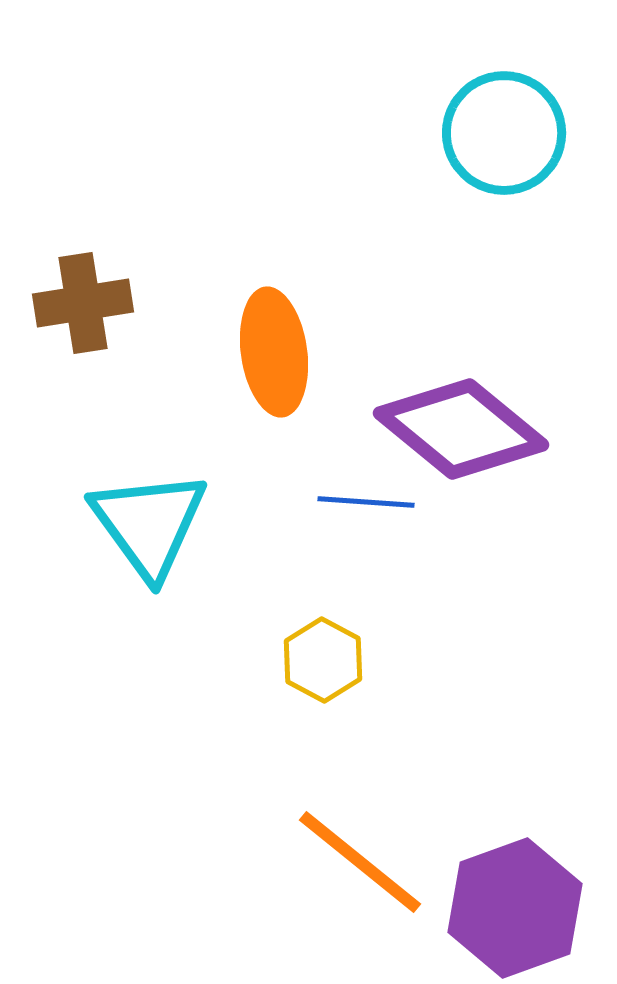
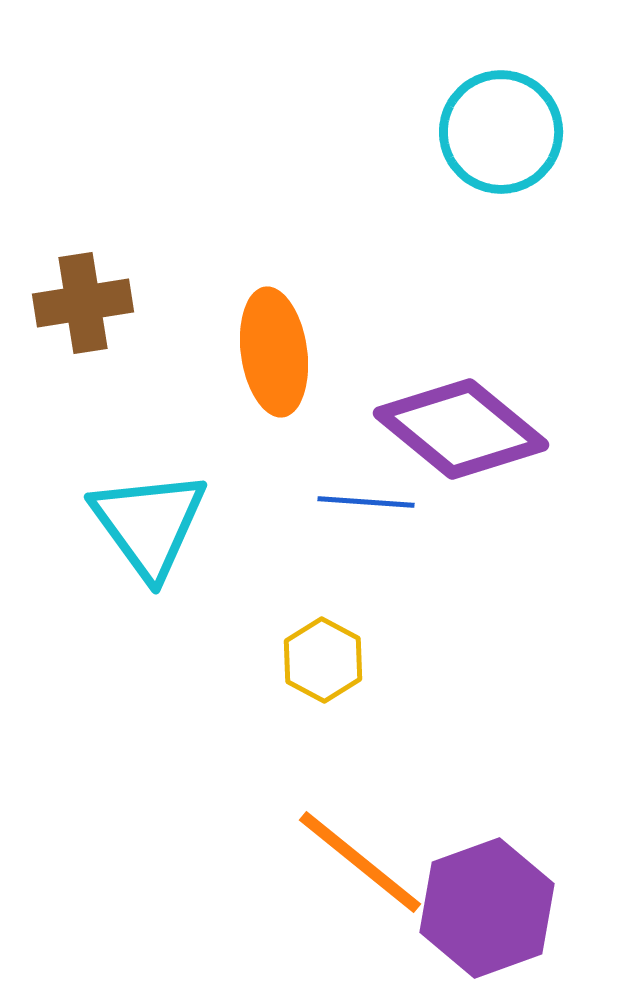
cyan circle: moved 3 px left, 1 px up
purple hexagon: moved 28 px left
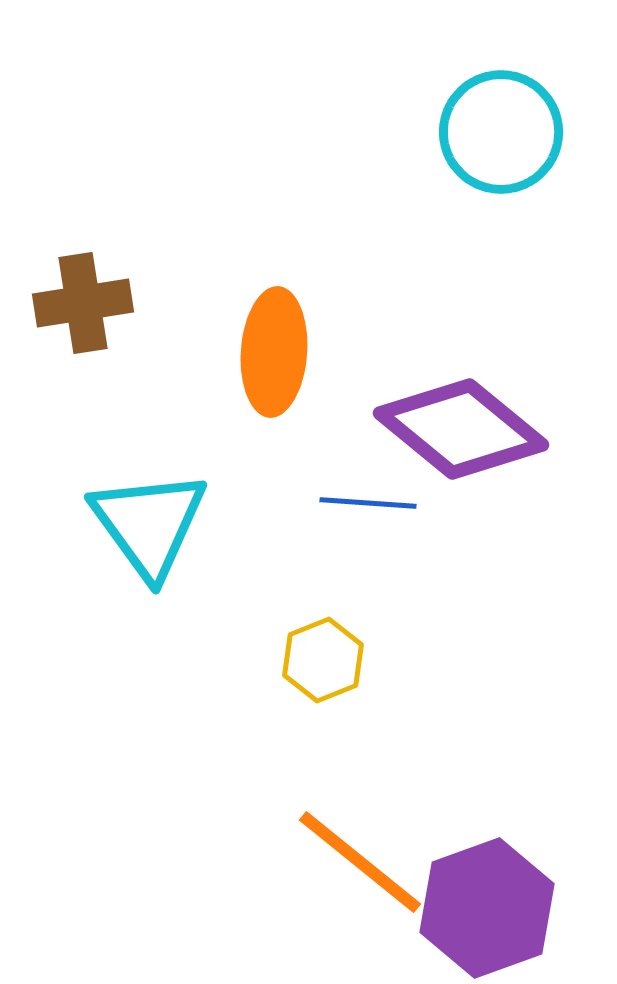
orange ellipse: rotated 12 degrees clockwise
blue line: moved 2 px right, 1 px down
yellow hexagon: rotated 10 degrees clockwise
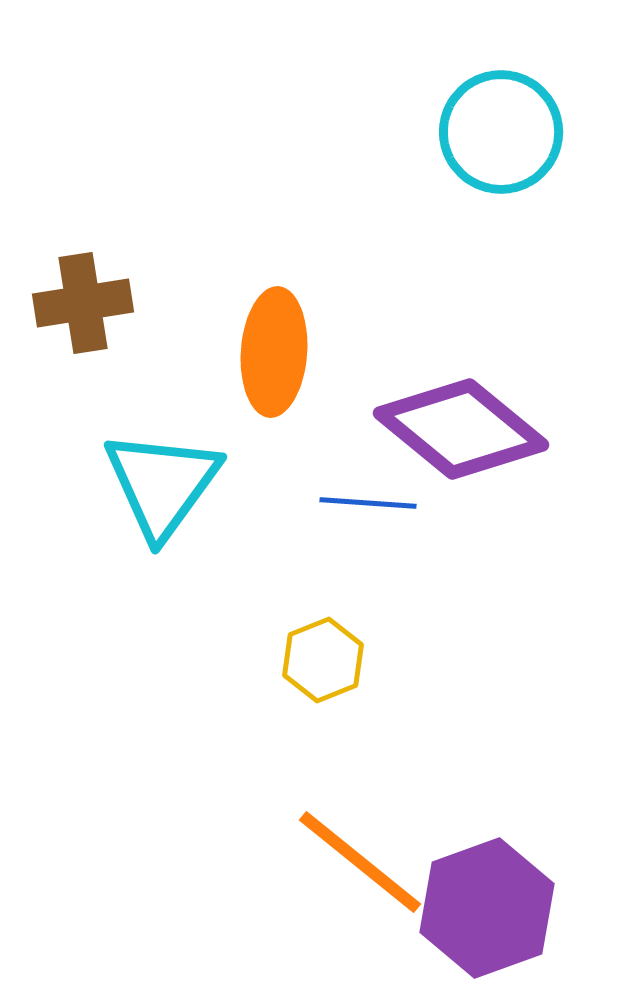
cyan triangle: moved 13 px right, 40 px up; rotated 12 degrees clockwise
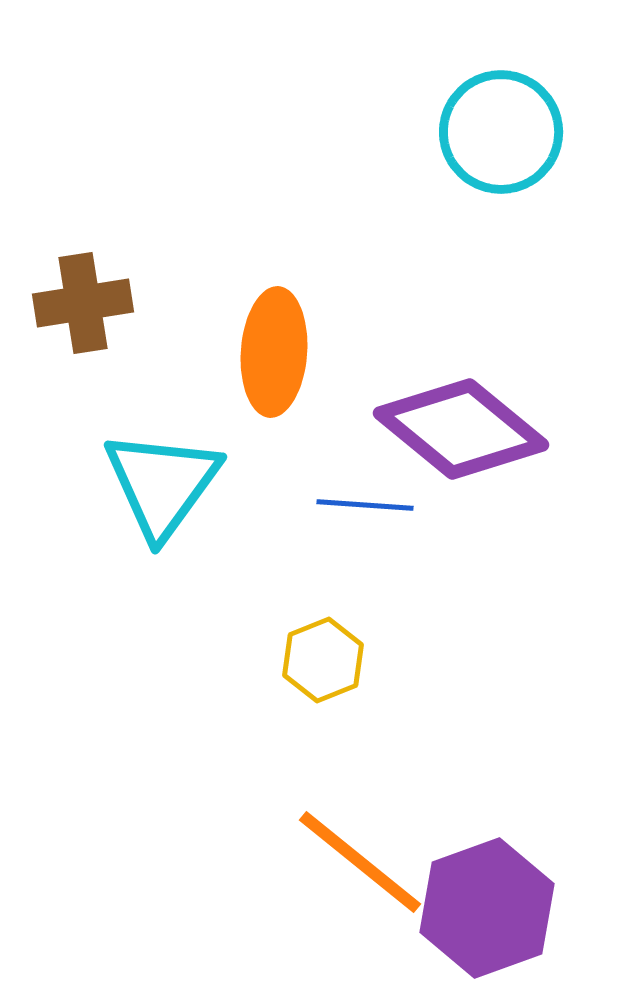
blue line: moved 3 px left, 2 px down
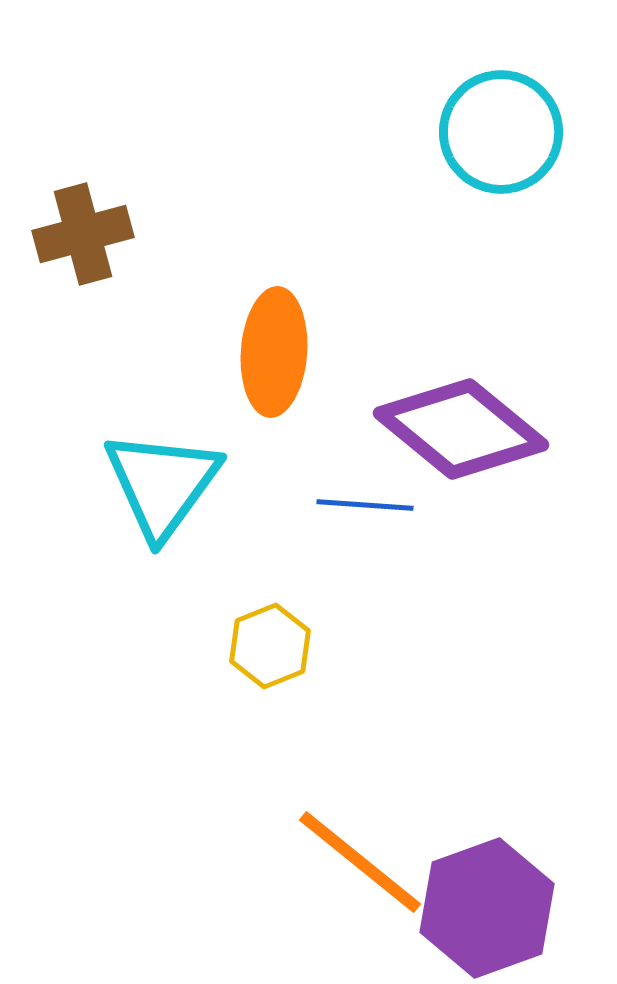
brown cross: moved 69 px up; rotated 6 degrees counterclockwise
yellow hexagon: moved 53 px left, 14 px up
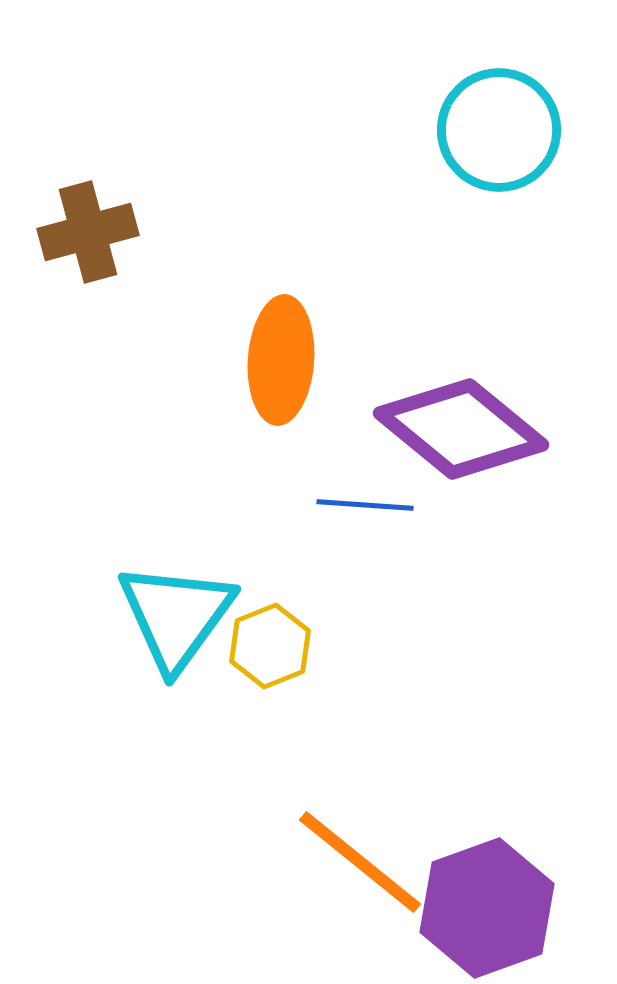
cyan circle: moved 2 px left, 2 px up
brown cross: moved 5 px right, 2 px up
orange ellipse: moved 7 px right, 8 px down
cyan triangle: moved 14 px right, 132 px down
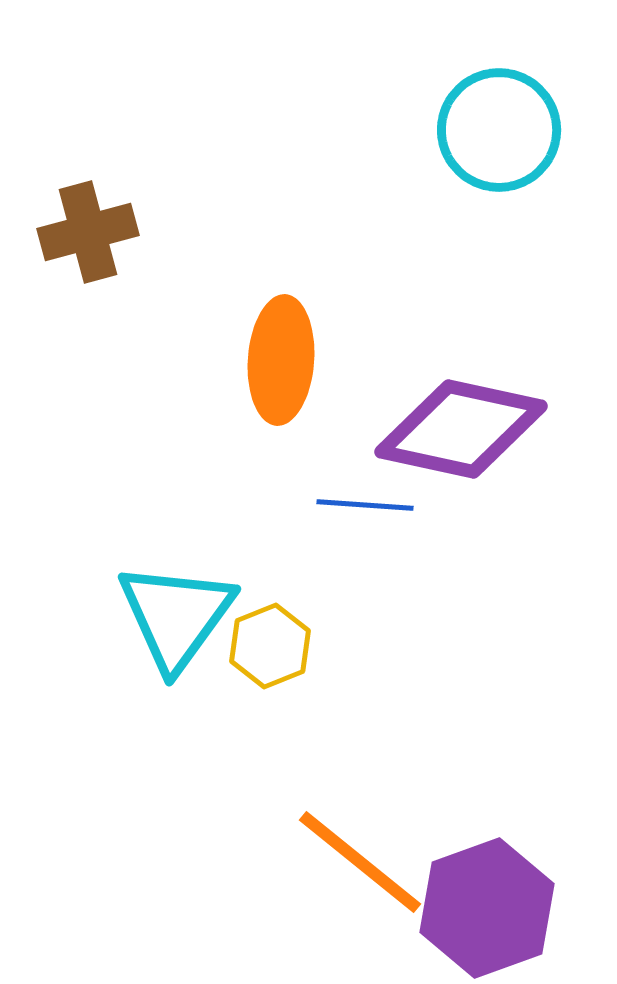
purple diamond: rotated 27 degrees counterclockwise
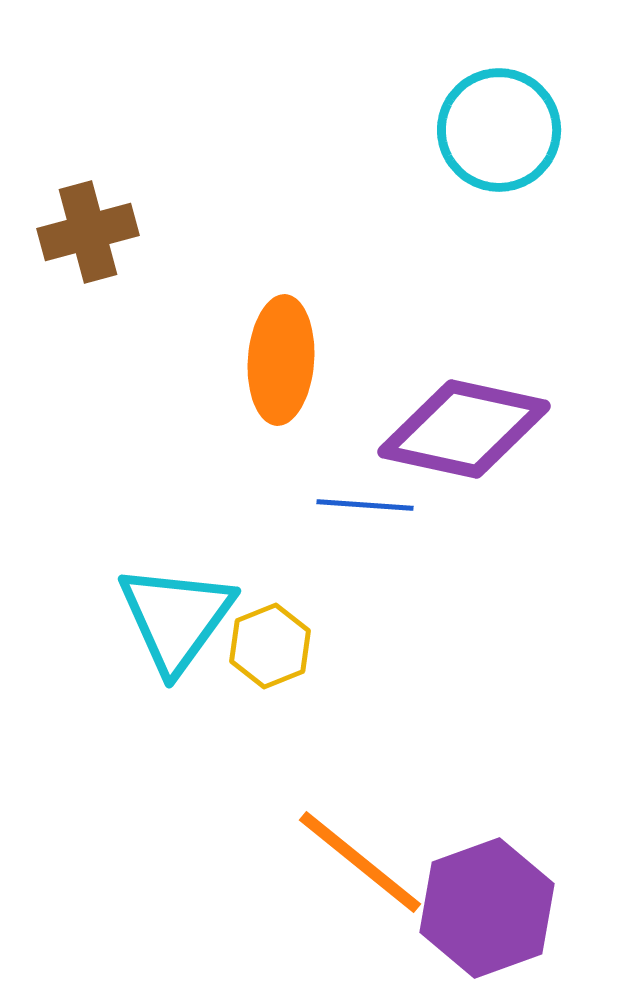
purple diamond: moved 3 px right
cyan triangle: moved 2 px down
